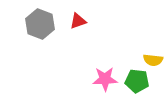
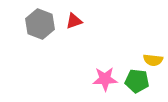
red triangle: moved 4 px left
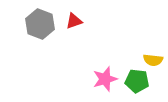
pink star: rotated 15 degrees counterclockwise
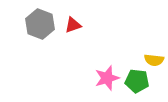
red triangle: moved 1 px left, 4 px down
yellow semicircle: moved 1 px right
pink star: moved 2 px right, 1 px up
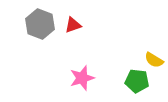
yellow semicircle: rotated 24 degrees clockwise
pink star: moved 25 px left
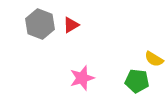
red triangle: moved 2 px left; rotated 12 degrees counterclockwise
yellow semicircle: moved 1 px up
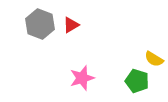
green pentagon: rotated 10 degrees clockwise
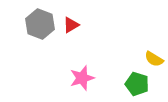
green pentagon: moved 3 px down
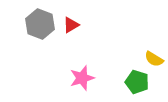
green pentagon: moved 2 px up
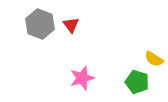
red triangle: rotated 36 degrees counterclockwise
